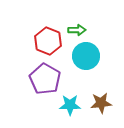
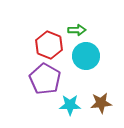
red hexagon: moved 1 px right, 4 px down
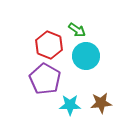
green arrow: rotated 36 degrees clockwise
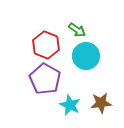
red hexagon: moved 3 px left
cyan star: rotated 25 degrees clockwise
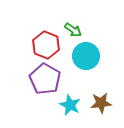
green arrow: moved 4 px left
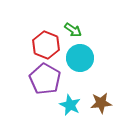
cyan circle: moved 6 px left, 2 px down
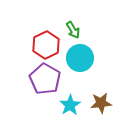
green arrow: rotated 24 degrees clockwise
red hexagon: rotated 12 degrees clockwise
cyan star: rotated 15 degrees clockwise
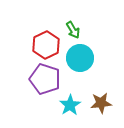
purple pentagon: rotated 12 degrees counterclockwise
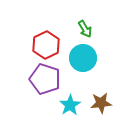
green arrow: moved 12 px right, 1 px up
cyan circle: moved 3 px right
